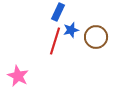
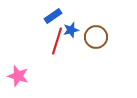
blue rectangle: moved 5 px left, 4 px down; rotated 30 degrees clockwise
red line: moved 2 px right
pink star: rotated 10 degrees counterclockwise
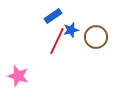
red line: rotated 8 degrees clockwise
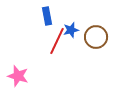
blue rectangle: moved 6 px left; rotated 66 degrees counterclockwise
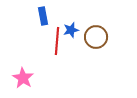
blue rectangle: moved 4 px left
red line: rotated 20 degrees counterclockwise
pink star: moved 5 px right, 2 px down; rotated 15 degrees clockwise
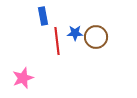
blue star: moved 4 px right, 3 px down; rotated 14 degrees clockwise
red line: rotated 12 degrees counterclockwise
pink star: rotated 20 degrees clockwise
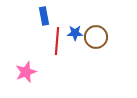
blue rectangle: moved 1 px right
red line: rotated 12 degrees clockwise
pink star: moved 3 px right, 6 px up
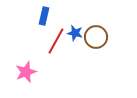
blue rectangle: rotated 24 degrees clockwise
blue star: rotated 14 degrees clockwise
red line: moved 1 px left; rotated 24 degrees clockwise
